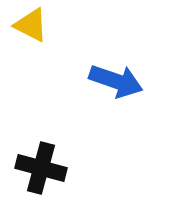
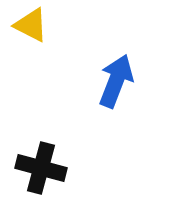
blue arrow: rotated 88 degrees counterclockwise
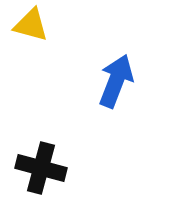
yellow triangle: rotated 12 degrees counterclockwise
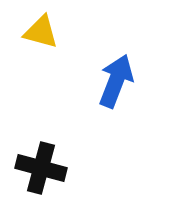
yellow triangle: moved 10 px right, 7 px down
